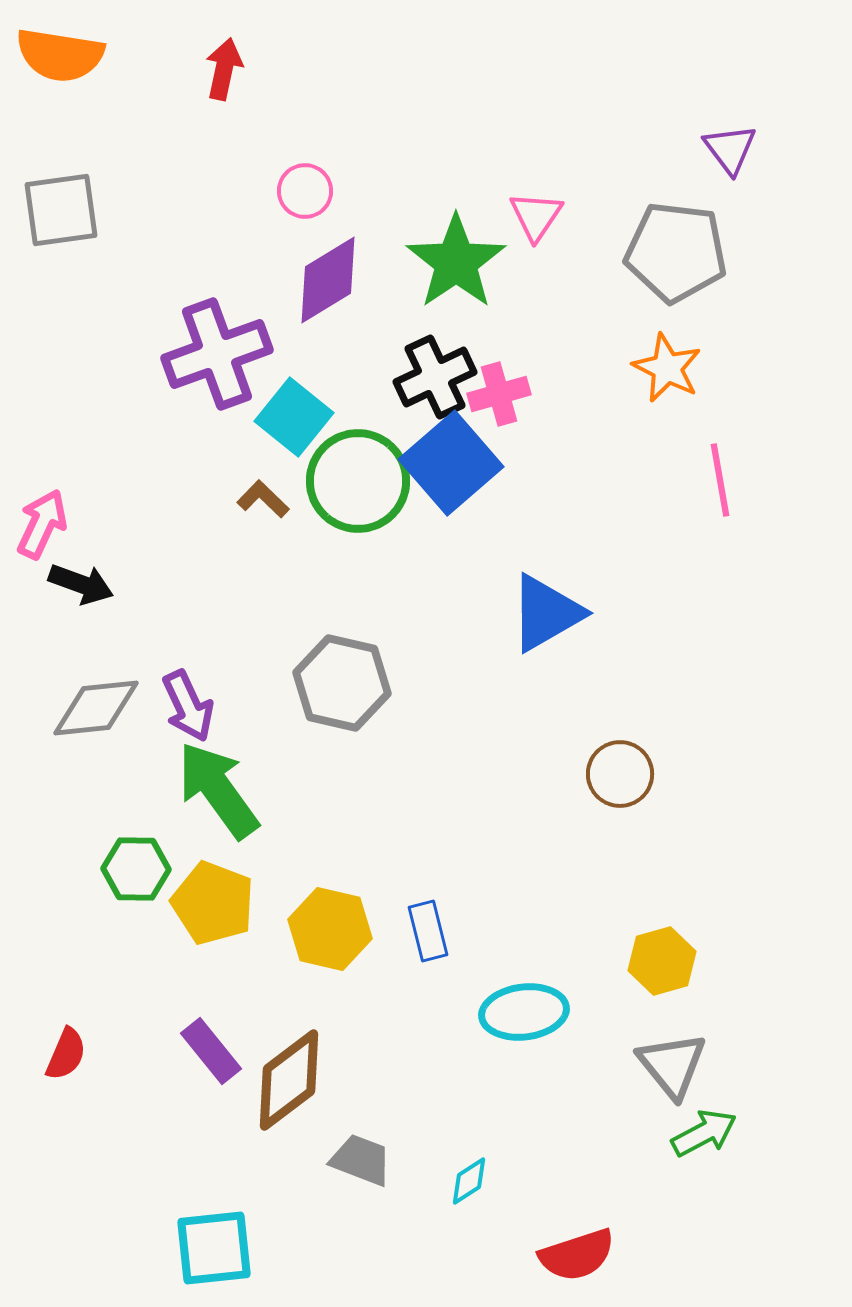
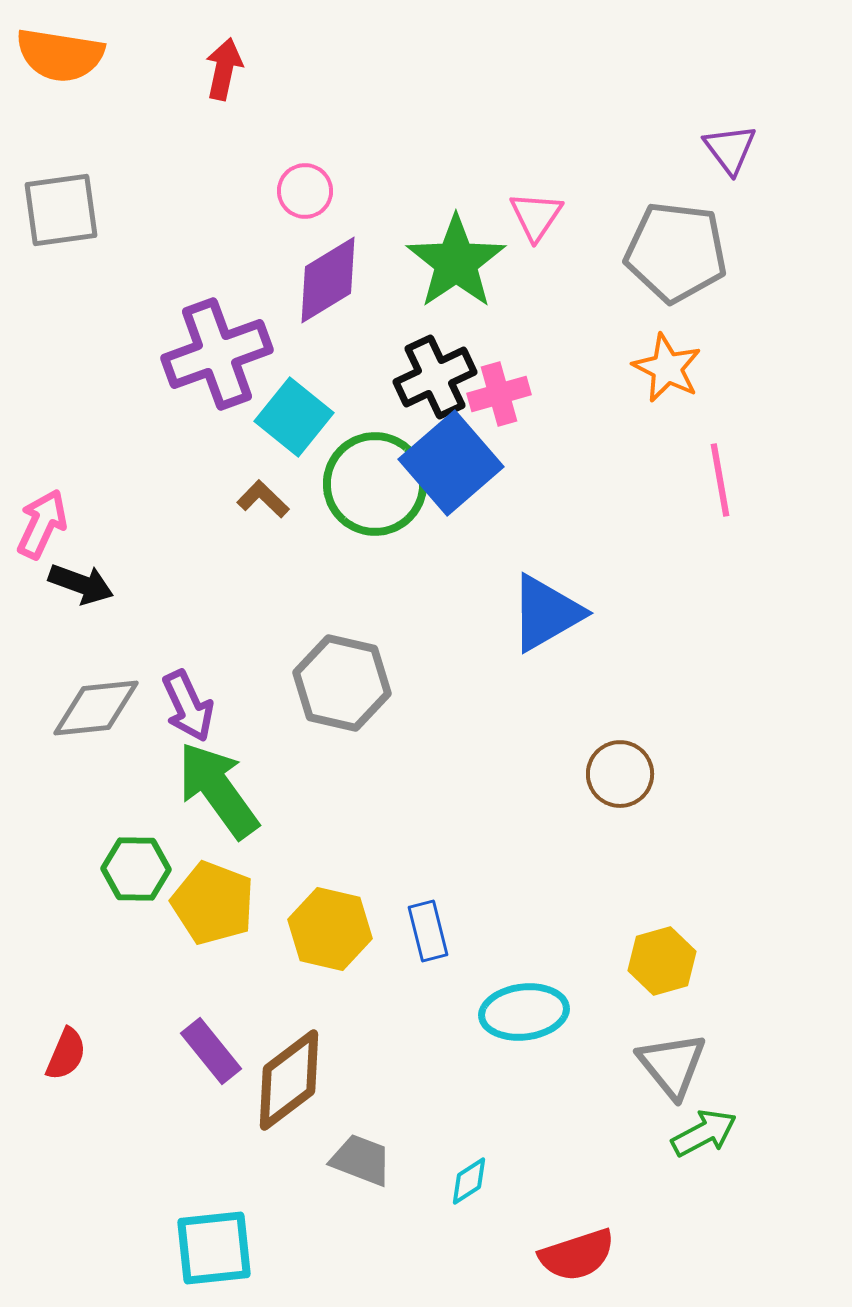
green circle at (358, 481): moved 17 px right, 3 px down
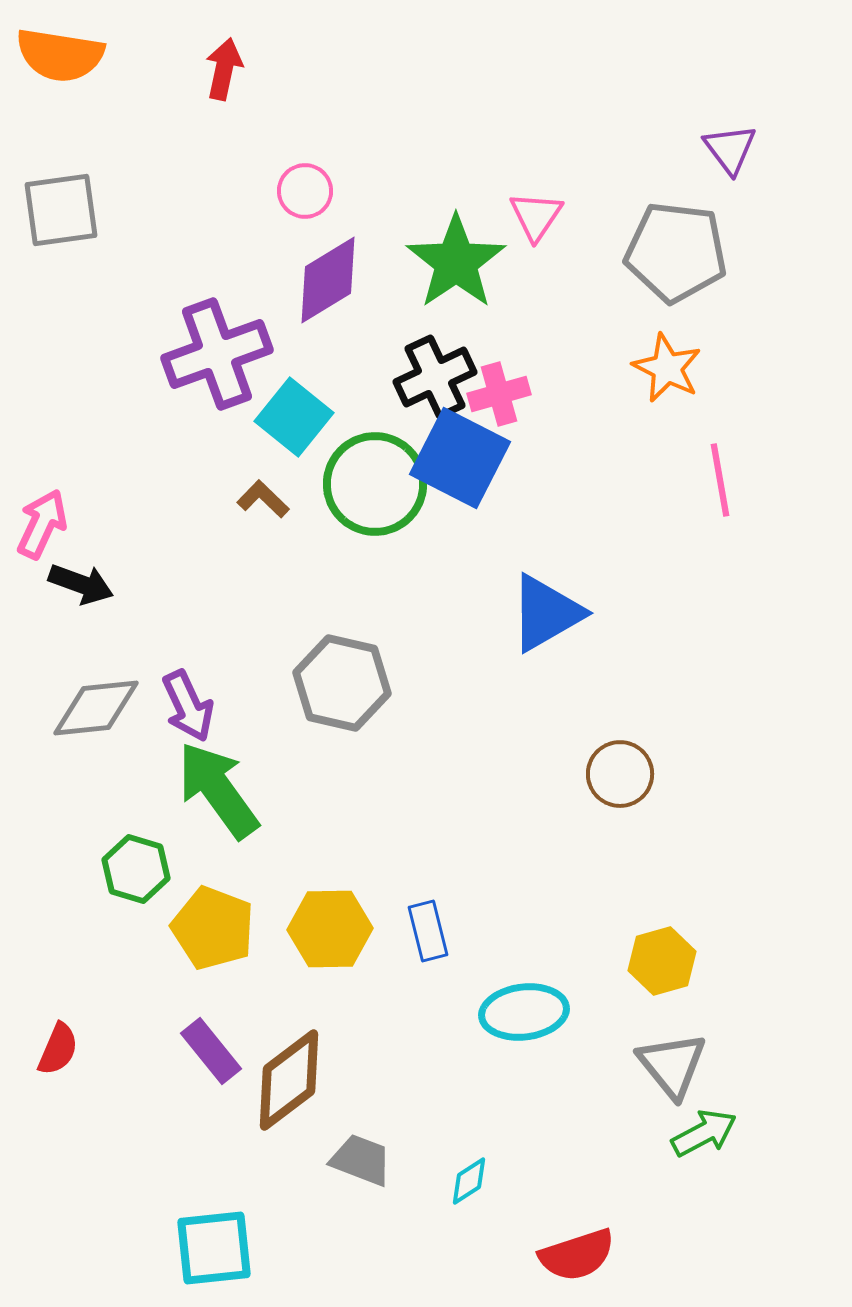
blue square at (451, 463): moved 9 px right, 5 px up; rotated 22 degrees counterclockwise
green hexagon at (136, 869): rotated 16 degrees clockwise
yellow pentagon at (213, 903): moved 25 px down
yellow hexagon at (330, 929): rotated 14 degrees counterclockwise
red semicircle at (66, 1054): moved 8 px left, 5 px up
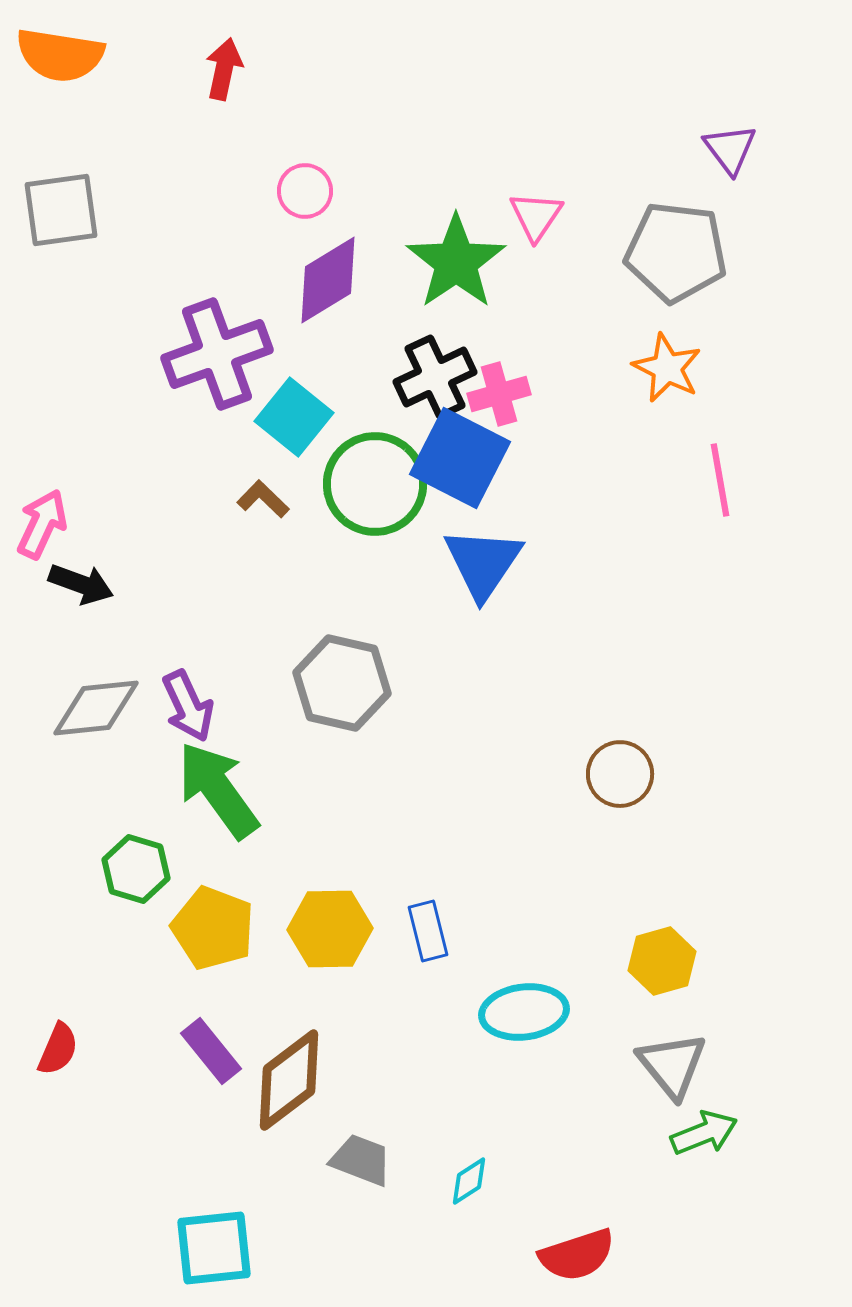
blue triangle at (546, 613): moved 63 px left, 50 px up; rotated 26 degrees counterclockwise
green arrow at (704, 1133): rotated 6 degrees clockwise
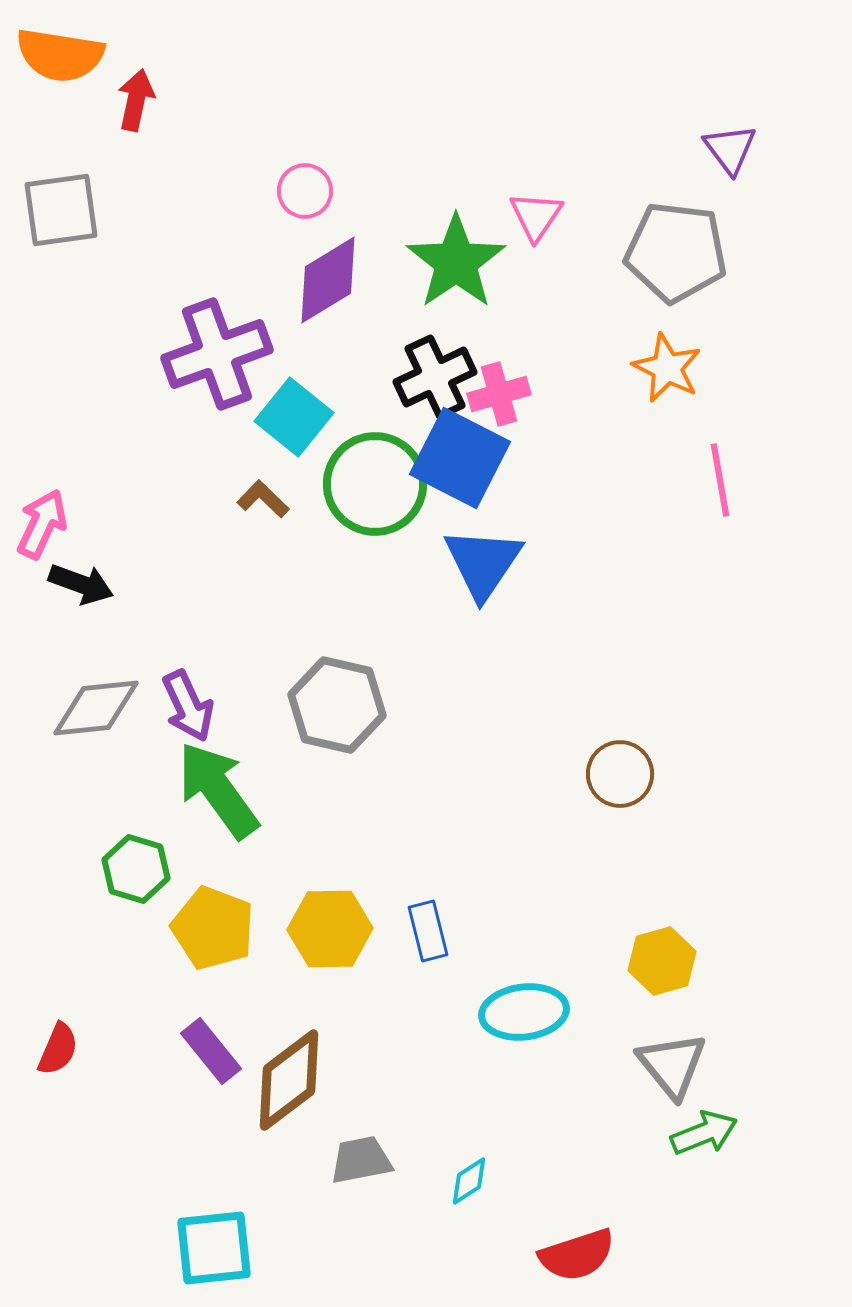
red arrow at (224, 69): moved 88 px left, 31 px down
gray hexagon at (342, 683): moved 5 px left, 22 px down
gray trapezoid at (361, 1160): rotated 32 degrees counterclockwise
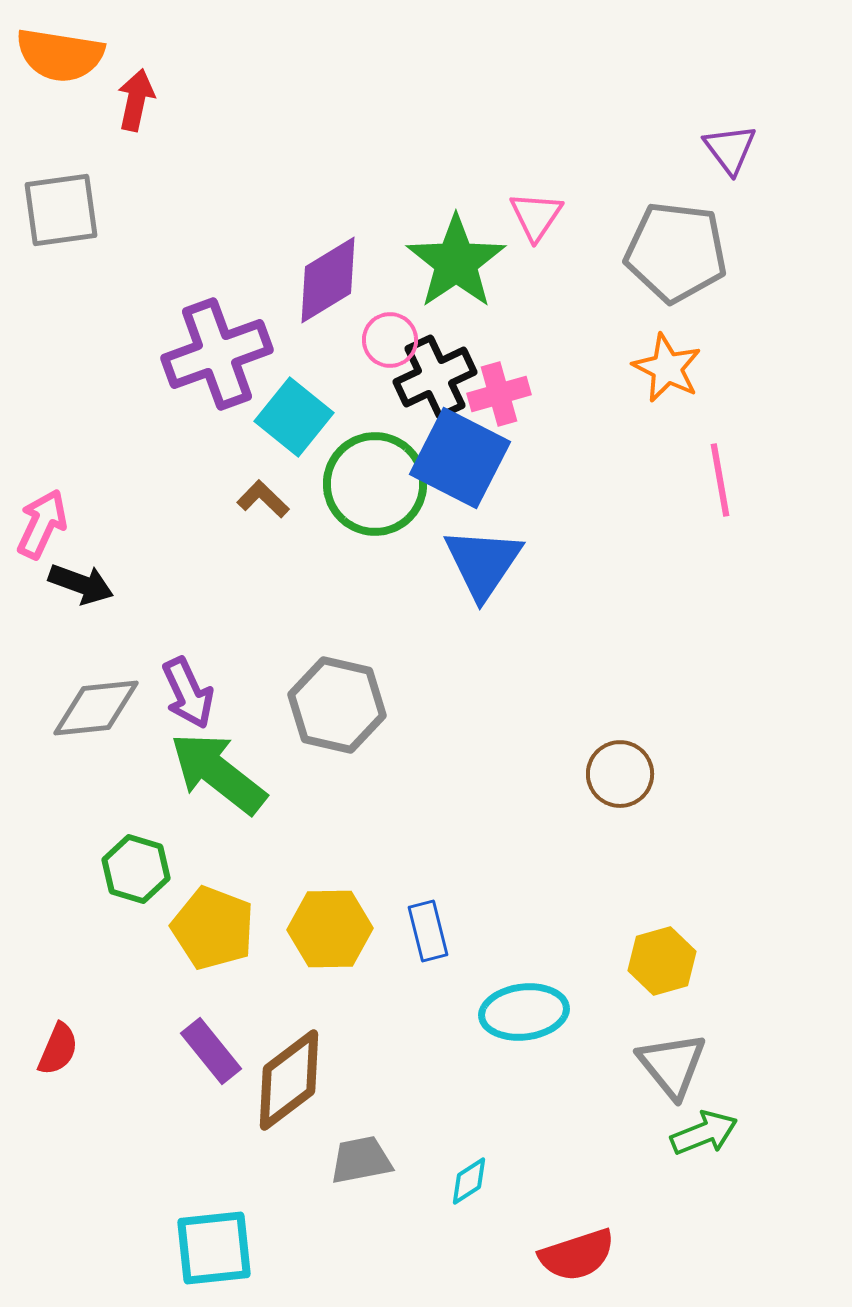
pink circle at (305, 191): moved 85 px right, 149 px down
purple arrow at (188, 706): moved 13 px up
green arrow at (218, 790): moved 17 px up; rotated 16 degrees counterclockwise
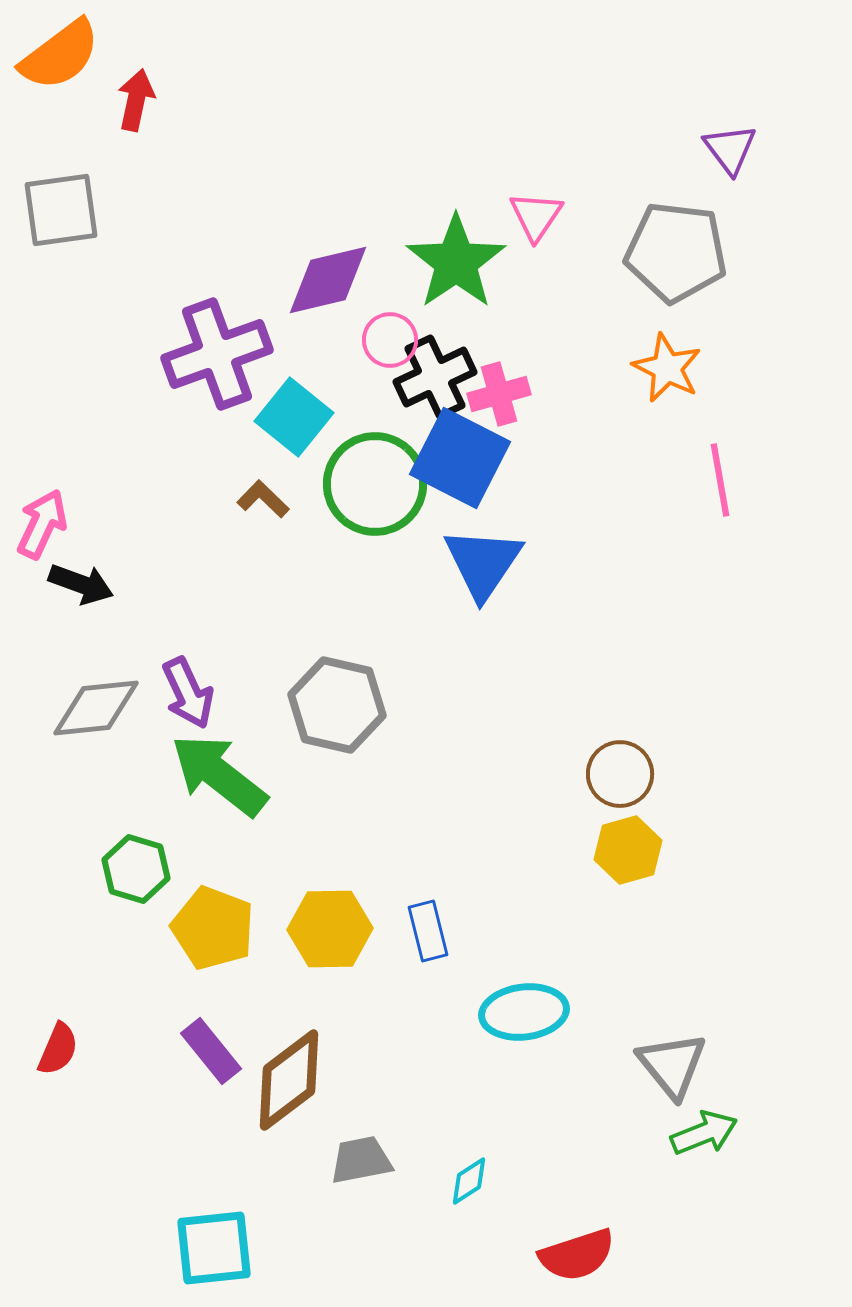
orange semicircle at (60, 55): rotated 46 degrees counterclockwise
purple diamond at (328, 280): rotated 18 degrees clockwise
green arrow at (218, 773): moved 1 px right, 2 px down
yellow hexagon at (662, 961): moved 34 px left, 111 px up
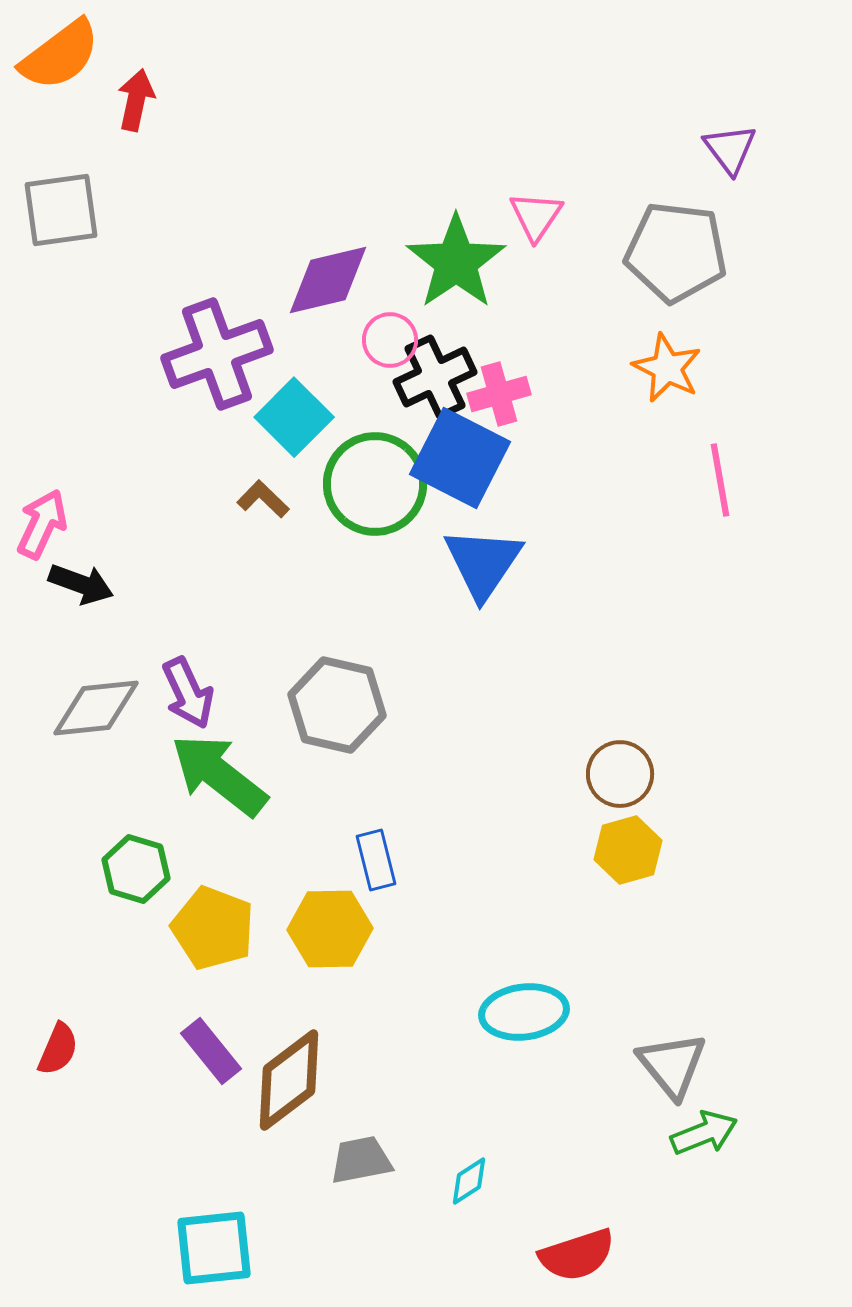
cyan square at (294, 417): rotated 6 degrees clockwise
blue rectangle at (428, 931): moved 52 px left, 71 px up
